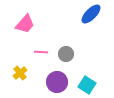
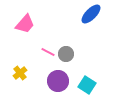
pink line: moved 7 px right; rotated 24 degrees clockwise
purple circle: moved 1 px right, 1 px up
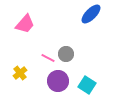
pink line: moved 6 px down
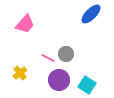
purple circle: moved 1 px right, 1 px up
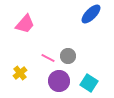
gray circle: moved 2 px right, 2 px down
purple circle: moved 1 px down
cyan square: moved 2 px right, 2 px up
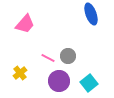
blue ellipse: rotated 65 degrees counterclockwise
cyan square: rotated 18 degrees clockwise
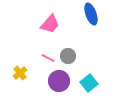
pink trapezoid: moved 25 px right
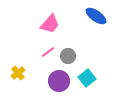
blue ellipse: moved 5 px right, 2 px down; rotated 35 degrees counterclockwise
pink line: moved 6 px up; rotated 64 degrees counterclockwise
yellow cross: moved 2 px left
cyan square: moved 2 px left, 5 px up
